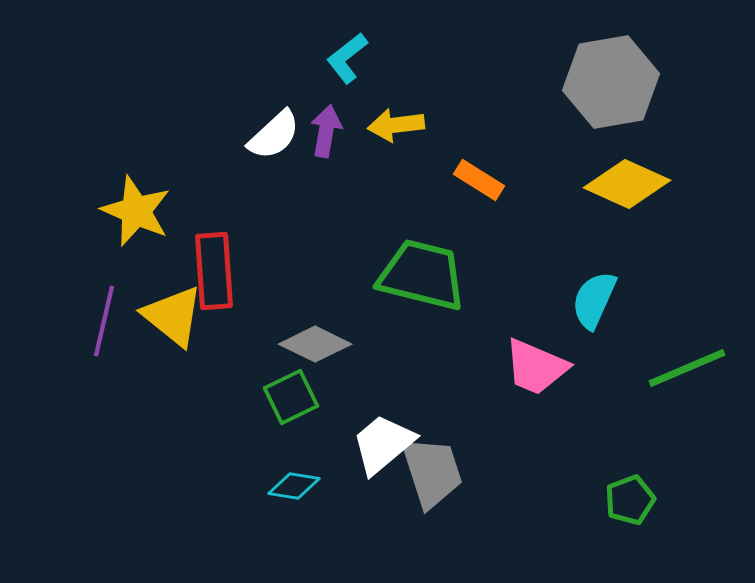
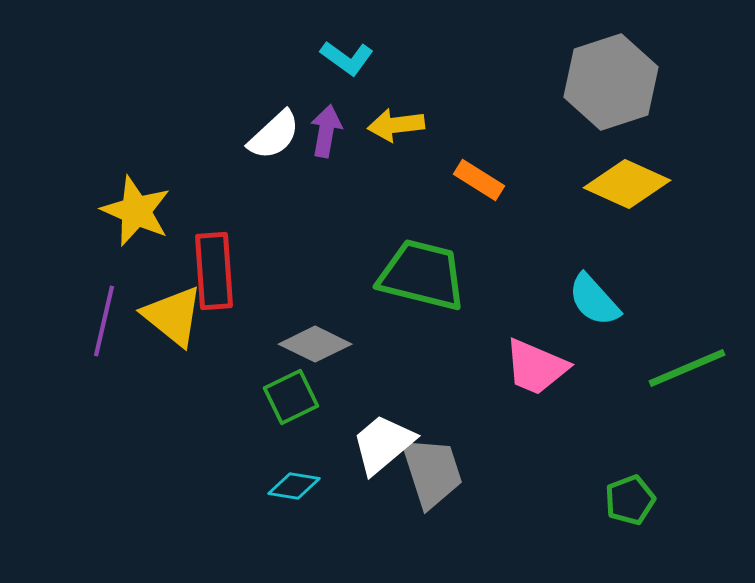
cyan L-shape: rotated 106 degrees counterclockwise
gray hexagon: rotated 8 degrees counterclockwise
cyan semicircle: rotated 66 degrees counterclockwise
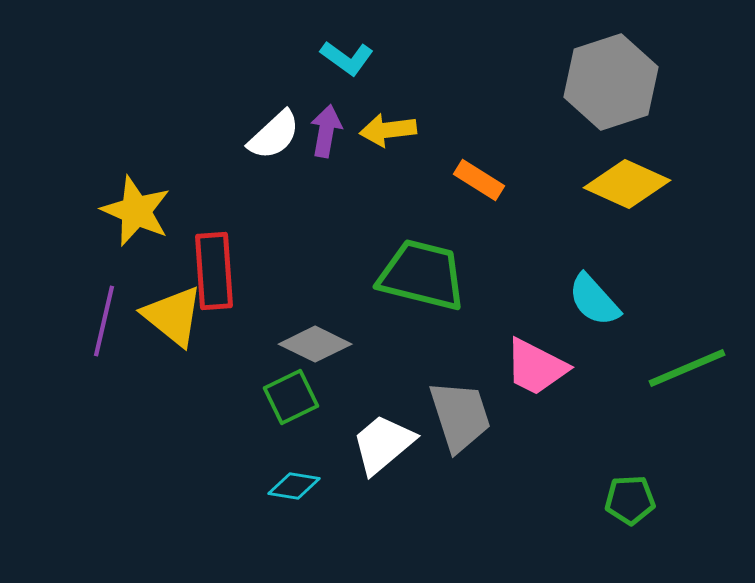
yellow arrow: moved 8 px left, 5 px down
pink trapezoid: rotated 4 degrees clockwise
gray trapezoid: moved 28 px right, 56 px up
green pentagon: rotated 18 degrees clockwise
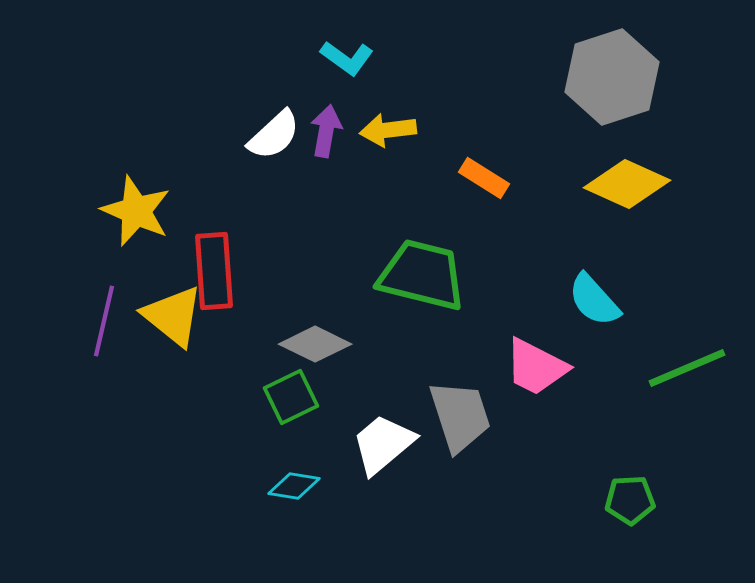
gray hexagon: moved 1 px right, 5 px up
orange rectangle: moved 5 px right, 2 px up
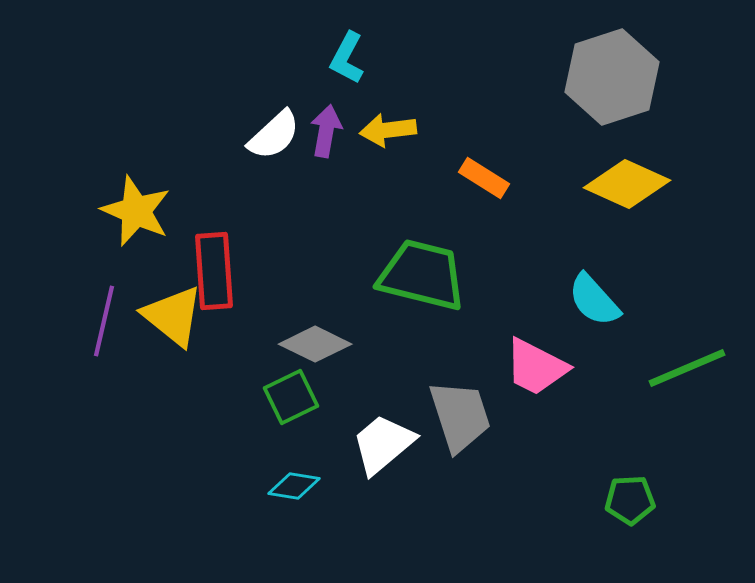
cyan L-shape: rotated 82 degrees clockwise
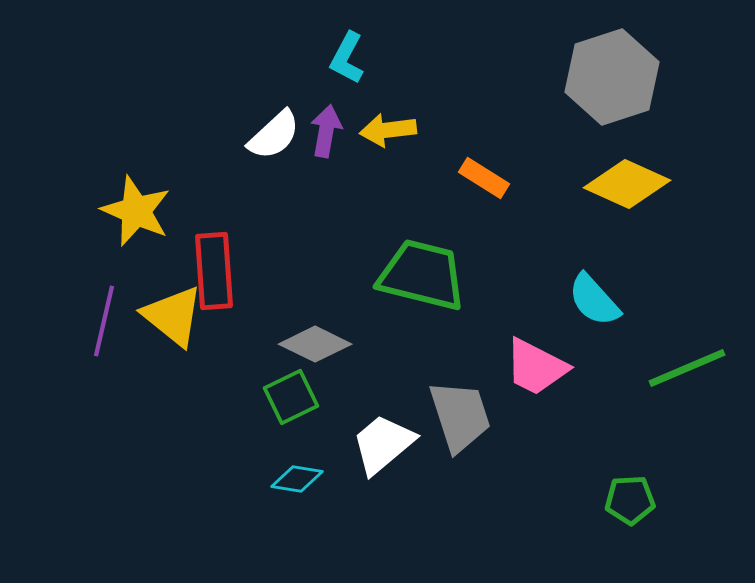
cyan diamond: moved 3 px right, 7 px up
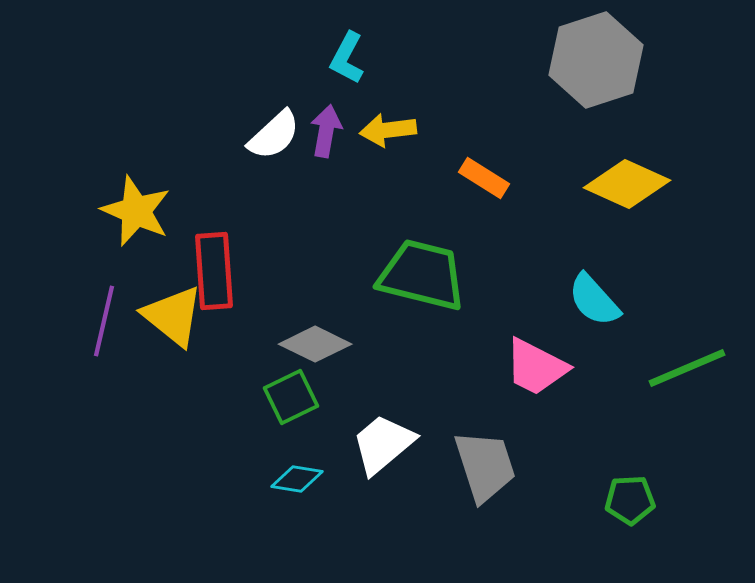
gray hexagon: moved 16 px left, 17 px up
gray trapezoid: moved 25 px right, 50 px down
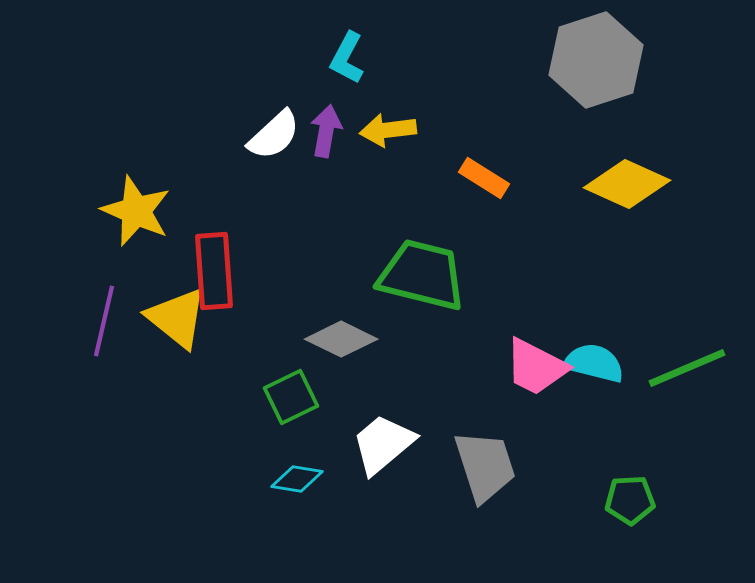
cyan semicircle: moved 63 px down; rotated 146 degrees clockwise
yellow triangle: moved 4 px right, 2 px down
gray diamond: moved 26 px right, 5 px up
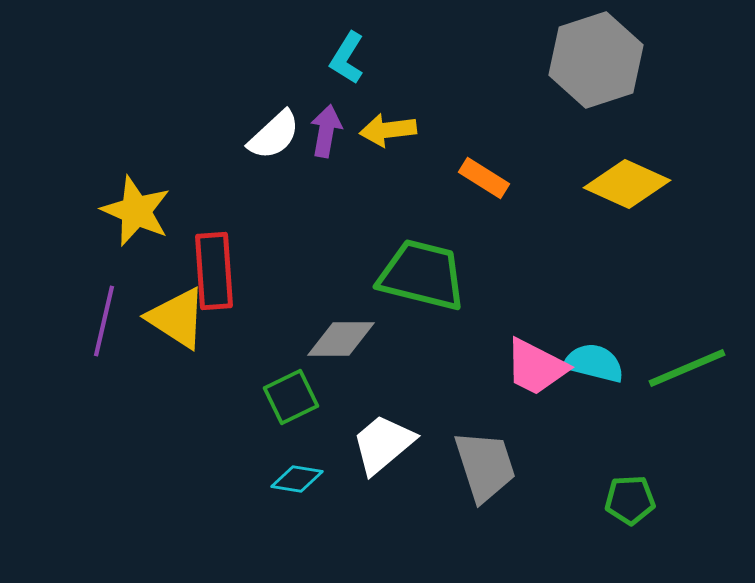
cyan L-shape: rotated 4 degrees clockwise
yellow triangle: rotated 6 degrees counterclockwise
gray diamond: rotated 26 degrees counterclockwise
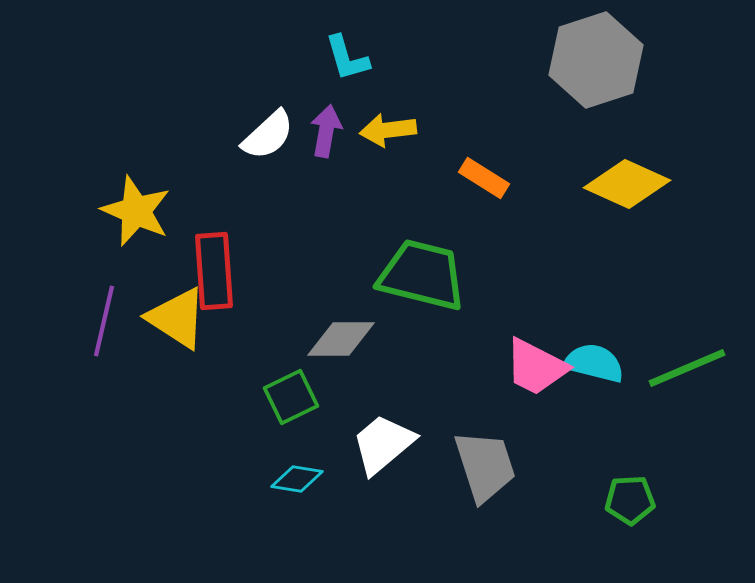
cyan L-shape: rotated 48 degrees counterclockwise
white semicircle: moved 6 px left
